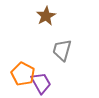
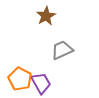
gray trapezoid: rotated 50 degrees clockwise
orange pentagon: moved 3 px left, 5 px down
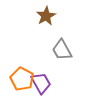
gray trapezoid: rotated 95 degrees counterclockwise
orange pentagon: moved 2 px right
